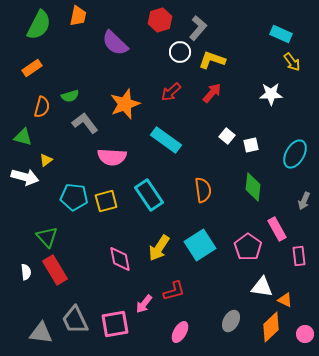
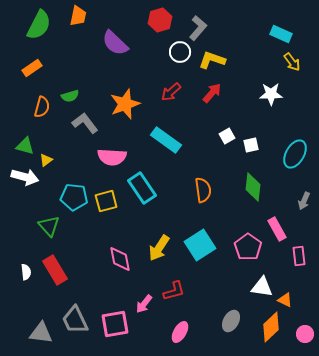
white square at (227, 136): rotated 21 degrees clockwise
green triangle at (23, 137): moved 2 px right, 9 px down
cyan rectangle at (149, 195): moved 7 px left, 7 px up
green triangle at (47, 237): moved 2 px right, 11 px up
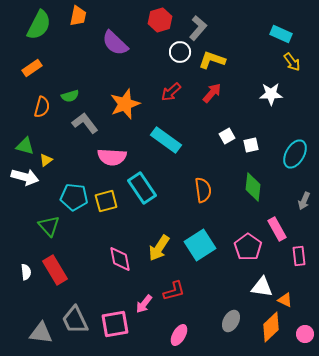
pink ellipse at (180, 332): moved 1 px left, 3 px down
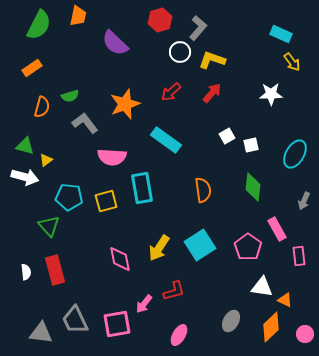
cyan rectangle at (142, 188): rotated 24 degrees clockwise
cyan pentagon at (74, 197): moved 5 px left
red rectangle at (55, 270): rotated 16 degrees clockwise
pink square at (115, 324): moved 2 px right
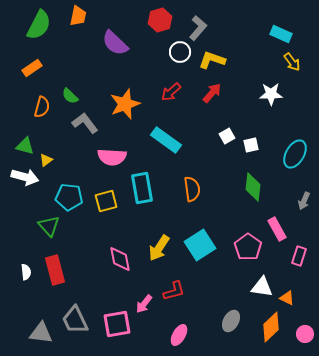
green semicircle at (70, 96): rotated 60 degrees clockwise
orange semicircle at (203, 190): moved 11 px left, 1 px up
pink rectangle at (299, 256): rotated 24 degrees clockwise
orange triangle at (285, 300): moved 2 px right, 2 px up
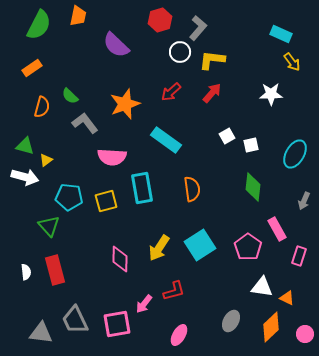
purple semicircle at (115, 43): moved 1 px right, 2 px down
yellow L-shape at (212, 60): rotated 12 degrees counterclockwise
pink diamond at (120, 259): rotated 12 degrees clockwise
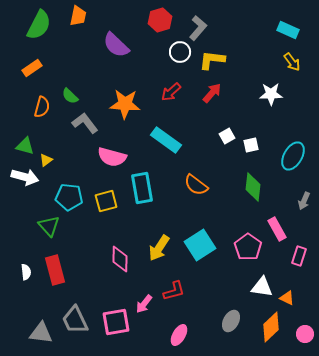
cyan rectangle at (281, 34): moved 7 px right, 4 px up
orange star at (125, 104): rotated 24 degrees clockwise
cyan ellipse at (295, 154): moved 2 px left, 2 px down
pink semicircle at (112, 157): rotated 12 degrees clockwise
orange semicircle at (192, 189): moved 4 px right, 4 px up; rotated 135 degrees clockwise
pink square at (117, 324): moved 1 px left, 2 px up
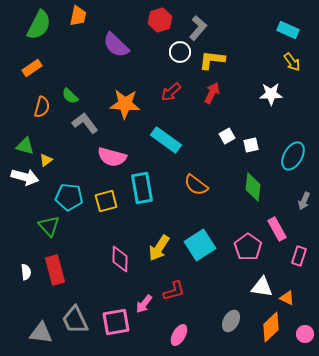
red arrow at (212, 93): rotated 15 degrees counterclockwise
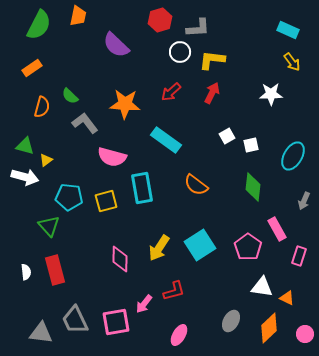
gray L-shape at (198, 28): rotated 45 degrees clockwise
orange diamond at (271, 327): moved 2 px left, 1 px down
